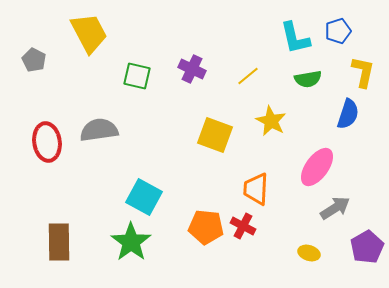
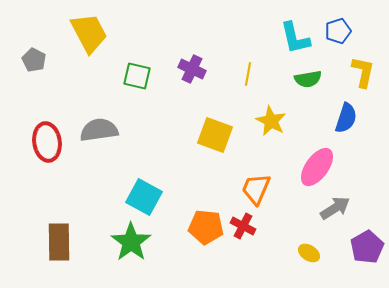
yellow line: moved 2 px up; rotated 40 degrees counterclockwise
blue semicircle: moved 2 px left, 4 px down
orange trapezoid: rotated 20 degrees clockwise
yellow ellipse: rotated 15 degrees clockwise
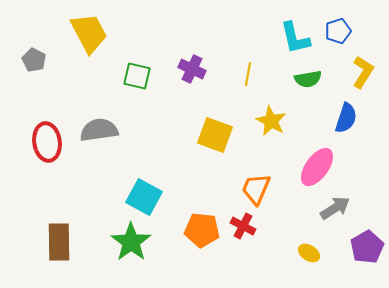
yellow L-shape: rotated 20 degrees clockwise
orange pentagon: moved 4 px left, 3 px down
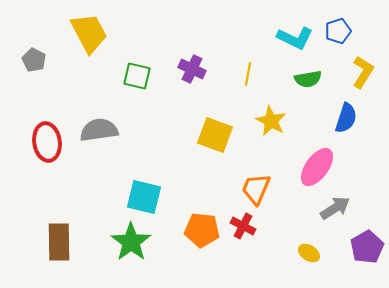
cyan L-shape: rotated 51 degrees counterclockwise
cyan square: rotated 15 degrees counterclockwise
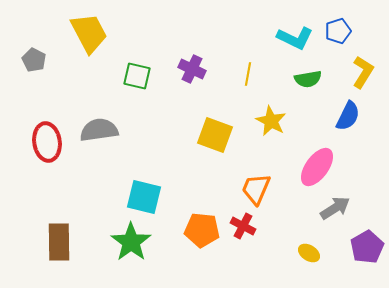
blue semicircle: moved 2 px right, 2 px up; rotated 8 degrees clockwise
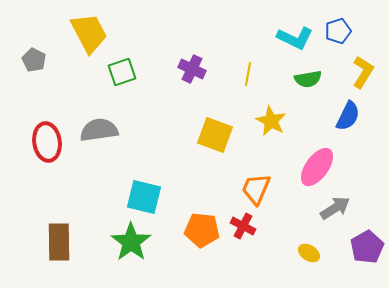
green square: moved 15 px left, 4 px up; rotated 32 degrees counterclockwise
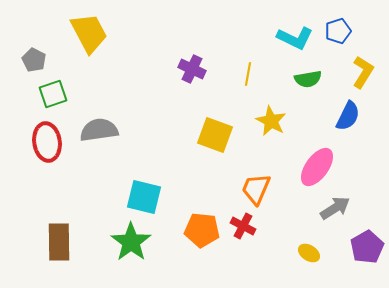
green square: moved 69 px left, 22 px down
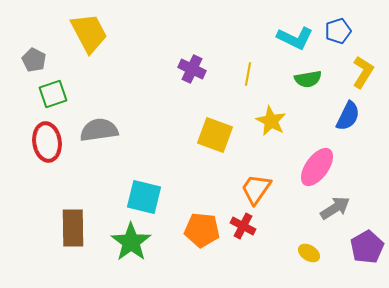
orange trapezoid: rotated 12 degrees clockwise
brown rectangle: moved 14 px right, 14 px up
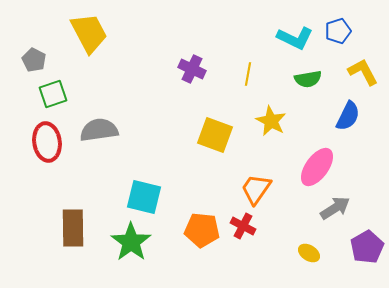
yellow L-shape: rotated 60 degrees counterclockwise
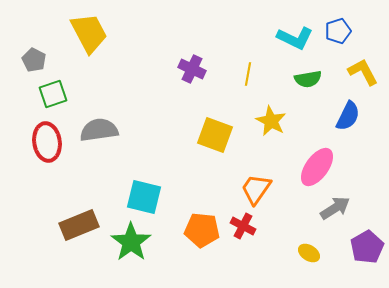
brown rectangle: moved 6 px right, 3 px up; rotated 69 degrees clockwise
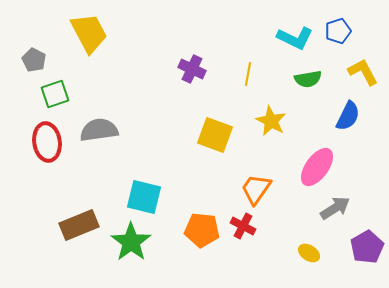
green square: moved 2 px right
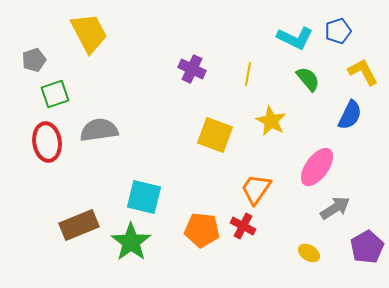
gray pentagon: rotated 25 degrees clockwise
green semicircle: rotated 120 degrees counterclockwise
blue semicircle: moved 2 px right, 1 px up
